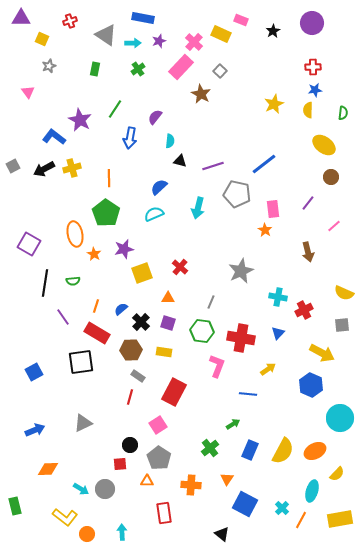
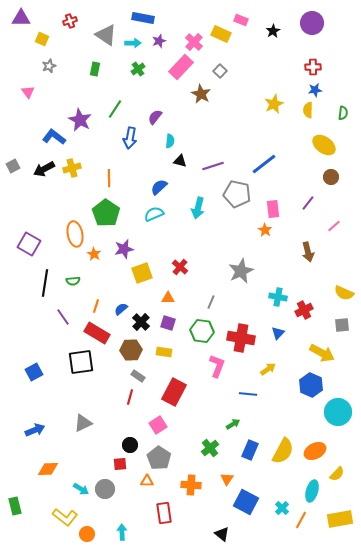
cyan circle at (340, 418): moved 2 px left, 6 px up
blue square at (245, 504): moved 1 px right, 2 px up
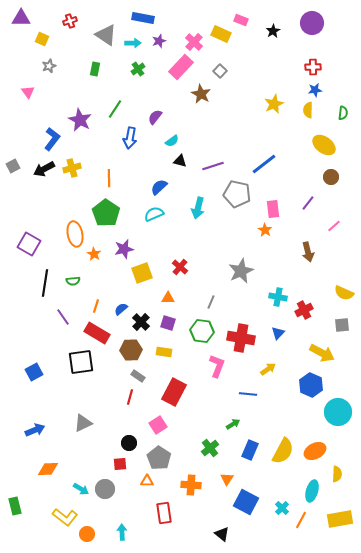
blue L-shape at (54, 137): moved 2 px left, 2 px down; rotated 90 degrees clockwise
cyan semicircle at (170, 141): moved 2 px right; rotated 48 degrees clockwise
black circle at (130, 445): moved 1 px left, 2 px up
yellow semicircle at (337, 474): rotated 42 degrees counterclockwise
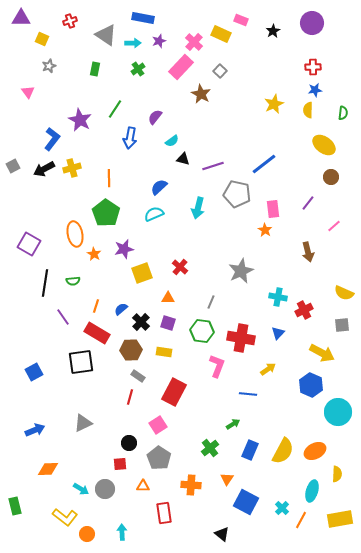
black triangle at (180, 161): moved 3 px right, 2 px up
orange triangle at (147, 481): moved 4 px left, 5 px down
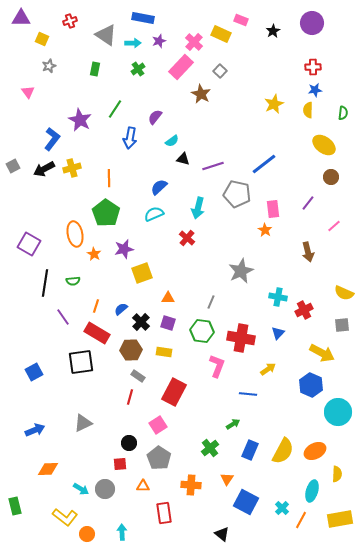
red cross at (180, 267): moved 7 px right, 29 px up
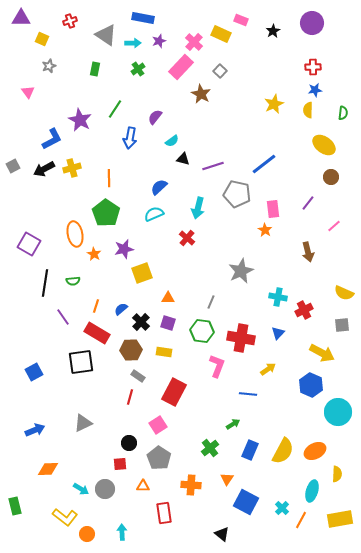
blue L-shape at (52, 139): rotated 25 degrees clockwise
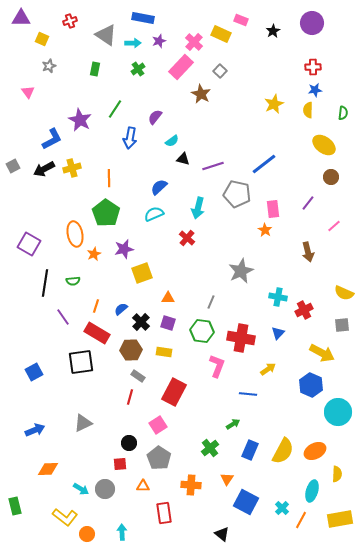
orange star at (94, 254): rotated 16 degrees clockwise
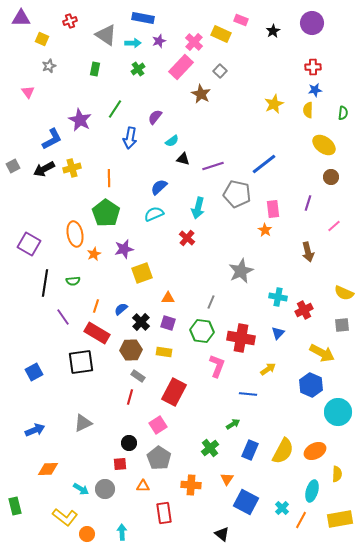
purple line at (308, 203): rotated 21 degrees counterclockwise
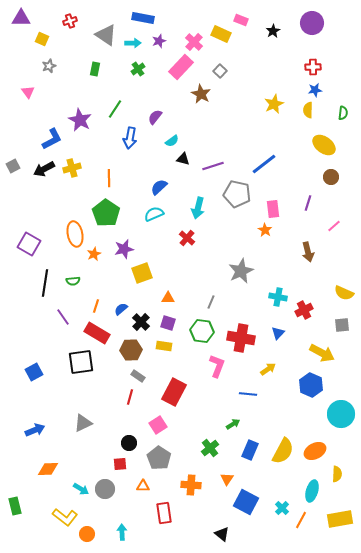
yellow rectangle at (164, 352): moved 6 px up
cyan circle at (338, 412): moved 3 px right, 2 px down
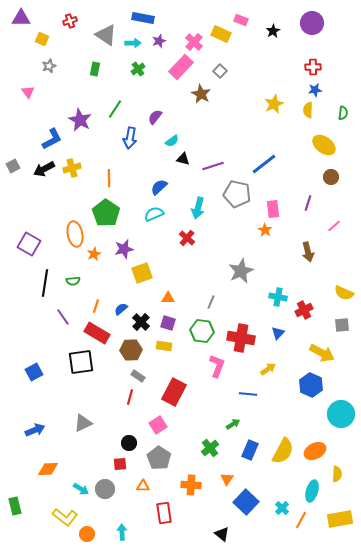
blue square at (246, 502): rotated 15 degrees clockwise
